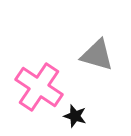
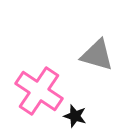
pink cross: moved 4 px down
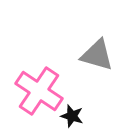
black star: moved 3 px left
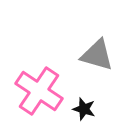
black star: moved 12 px right, 7 px up
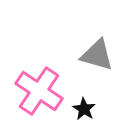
black star: rotated 15 degrees clockwise
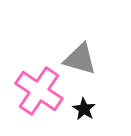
gray triangle: moved 17 px left, 4 px down
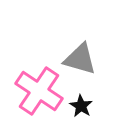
black star: moved 3 px left, 3 px up
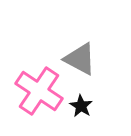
gray triangle: rotated 12 degrees clockwise
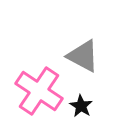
gray triangle: moved 3 px right, 3 px up
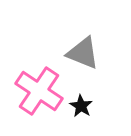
gray triangle: moved 3 px up; rotated 6 degrees counterclockwise
